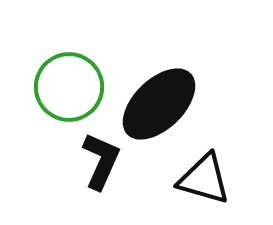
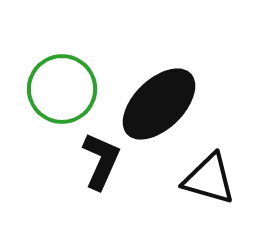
green circle: moved 7 px left, 2 px down
black triangle: moved 5 px right
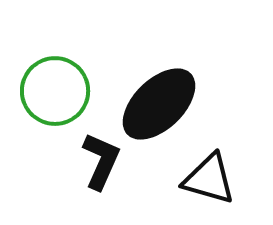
green circle: moved 7 px left, 2 px down
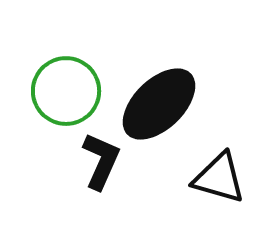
green circle: moved 11 px right
black triangle: moved 10 px right, 1 px up
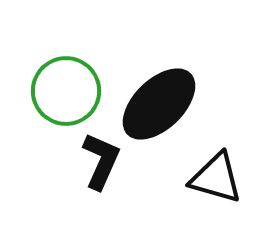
black triangle: moved 3 px left
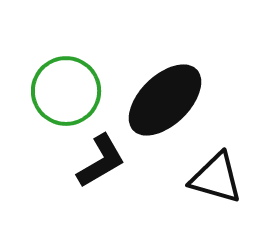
black ellipse: moved 6 px right, 4 px up
black L-shape: rotated 36 degrees clockwise
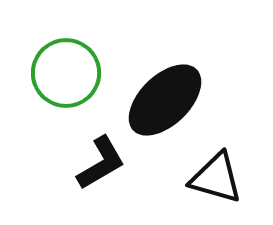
green circle: moved 18 px up
black L-shape: moved 2 px down
